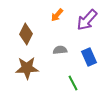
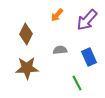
green line: moved 4 px right
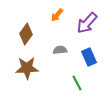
purple arrow: moved 3 px down
brown diamond: rotated 10 degrees clockwise
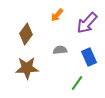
green line: rotated 63 degrees clockwise
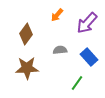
blue rectangle: rotated 18 degrees counterclockwise
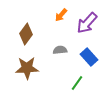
orange arrow: moved 4 px right
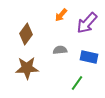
blue rectangle: rotated 36 degrees counterclockwise
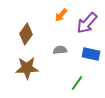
blue rectangle: moved 2 px right, 3 px up
